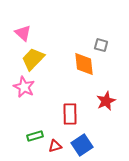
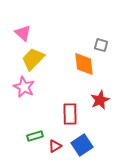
red star: moved 6 px left, 1 px up
red triangle: rotated 16 degrees counterclockwise
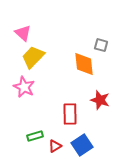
yellow trapezoid: moved 2 px up
red star: rotated 30 degrees counterclockwise
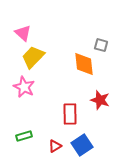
green rectangle: moved 11 px left
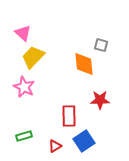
red star: rotated 18 degrees counterclockwise
red rectangle: moved 1 px left, 2 px down
blue square: moved 2 px right, 4 px up
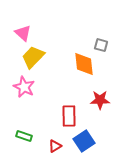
green rectangle: rotated 35 degrees clockwise
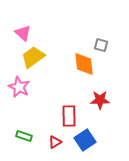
yellow trapezoid: rotated 10 degrees clockwise
pink star: moved 5 px left
blue square: moved 1 px right, 1 px up
red triangle: moved 4 px up
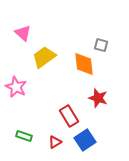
yellow trapezoid: moved 11 px right
pink star: moved 3 px left
red star: moved 2 px left, 2 px up; rotated 18 degrees clockwise
red rectangle: rotated 30 degrees counterclockwise
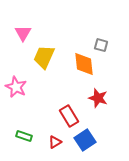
pink triangle: rotated 18 degrees clockwise
yellow trapezoid: rotated 30 degrees counterclockwise
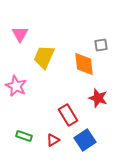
pink triangle: moved 3 px left, 1 px down
gray square: rotated 24 degrees counterclockwise
pink star: moved 1 px up
red rectangle: moved 1 px left, 1 px up
red triangle: moved 2 px left, 2 px up
